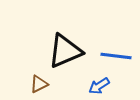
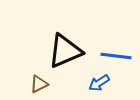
blue arrow: moved 3 px up
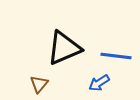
black triangle: moved 1 px left, 3 px up
brown triangle: rotated 24 degrees counterclockwise
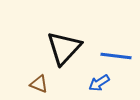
black triangle: rotated 24 degrees counterclockwise
brown triangle: rotated 48 degrees counterclockwise
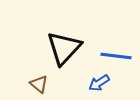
brown triangle: rotated 18 degrees clockwise
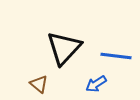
blue arrow: moved 3 px left, 1 px down
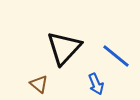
blue line: rotated 32 degrees clockwise
blue arrow: rotated 80 degrees counterclockwise
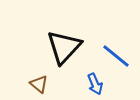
black triangle: moved 1 px up
blue arrow: moved 1 px left
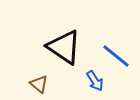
black triangle: rotated 39 degrees counterclockwise
blue arrow: moved 3 px up; rotated 10 degrees counterclockwise
